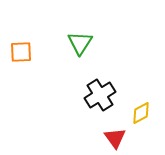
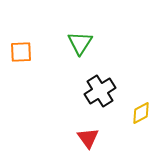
black cross: moved 4 px up
red triangle: moved 27 px left
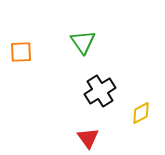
green triangle: moved 3 px right, 1 px up; rotated 8 degrees counterclockwise
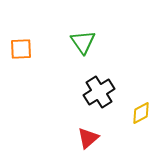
orange square: moved 3 px up
black cross: moved 1 px left, 1 px down
red triangle: rotated 25 degrees clockwise
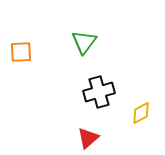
green triangle: moved 1 px right; rotated 12 degrees clockwise
orange square: moved 3 px down
black cross: rotated 16 degrees clockwise
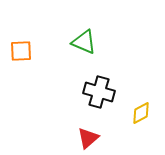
green triangle: rotated 44 degrees counterclockwise
orange square: moved 1 px up
black cross: rotated 32 degrees clockwise
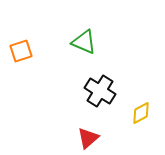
orange square: rotated 15 degrees counterclockwise
black cross: moved 1 px right, 1 px up; rotated 16 degrees clockwise
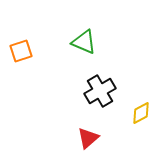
black cross: rotated 28 degrees clockwise
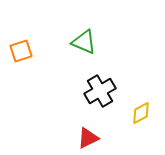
red triangle: rotated 15 degrees clockwise
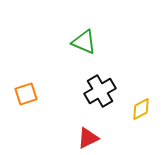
orange square: moved 5 px right, 43 px down
yellow diamond: moved 4 px up
